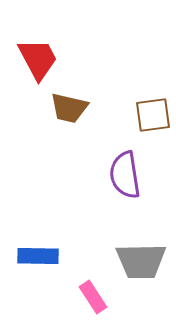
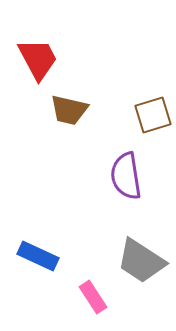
brown trapezoid: moved 2 px down
brown square: rotated 9 degrees counterclockwise
purple semicircle: moved 1 px right, 1 px down
blue rectangle: rotated 24 degrees clockwise
gray trapezoid: rotated 34 degrees clockwise
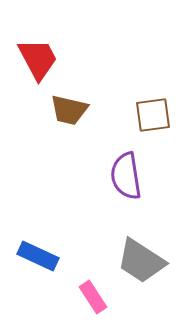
brown square: rotated 9 degrees clockwise
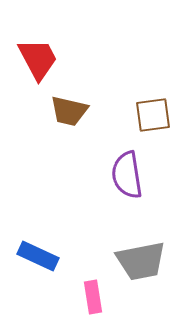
brown trapezoid: moved 1 px down
purple semicircle: moved 1 px right, 1 px up
gray trapezoid: rotated 44 degrees counterclockwise
pink rectangle: rotated 24 degrees clockwise
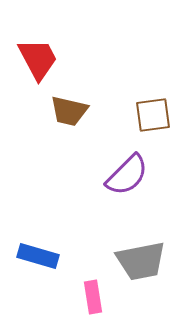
purple semicircle: rotated 126 degrees counterclockwise
blue rectangle: rotated 9 degrees counterclockwise
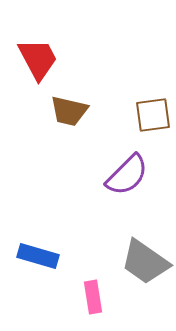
gray trapezoid: moved 4 px right, 1 px down; rotated 46 degrees clockwise
